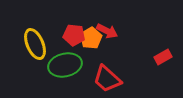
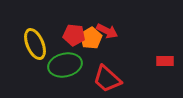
red rectangle: moved 2 px right, 4 px down; rotated 30 degrees clockwise
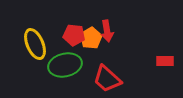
red arrow: rotated 55 degrees clockwise
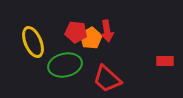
red pentagon: moved 2 px right, 3 px up
yellow ellipse: moved 2 px left, 2 px up
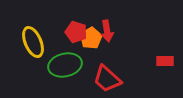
red pentagon: rotated 10 degrees clockwise
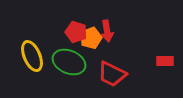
orange pentagon: rotated 10 degrees clockwise
yellow ellipse: moved 1 px left, 14 px down
green ellipse: moved 4 px right, 3 px up; rotated 36 degrees clockwise
red trapezoid: moved 5 px right, 5 px up; rotated 16 degrees counterclockwise
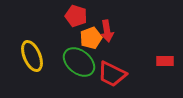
red pentagon: moved 16 px up
green ellipse: moved 10 px right; rotated 16 degrees clockwise
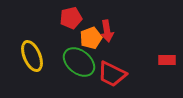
red pentagon: moved 5 px left, 2 px down; rotated 30 degrees counterclockwise
red rectangle: moved 2 px right, 1 px up
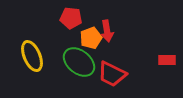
red pentagon: rotated 20 degrees clockwise
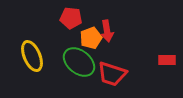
red trapezoid: rotated 8 degrees counterclockwise
